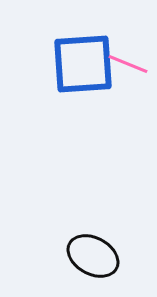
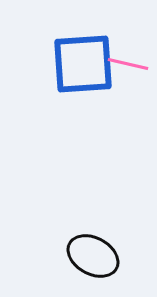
pink line: rotated 9 degrees counterclockwise
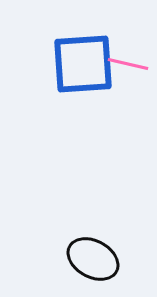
black ellipse: moved 3 px down
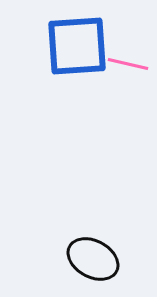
blue square: moved 6 px left, 18 px up
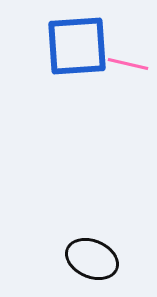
black ellipse: moved 1 px left; rotated 6 degrees counterclockwise
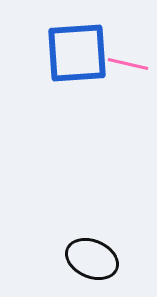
blue square: moved 7 px down
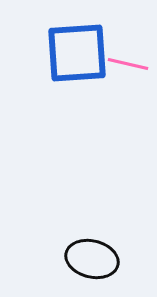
black ellipse: rotated 9 degrees counterclockwise
